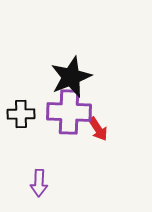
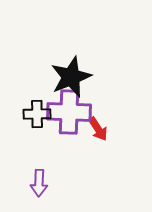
black cross: moved 16 px right
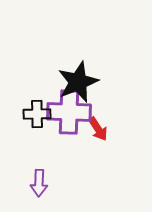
black star: moved 7 px right, 5 px down
